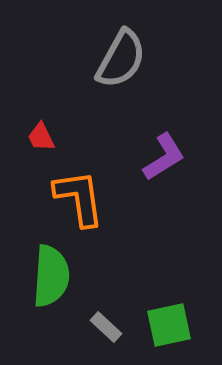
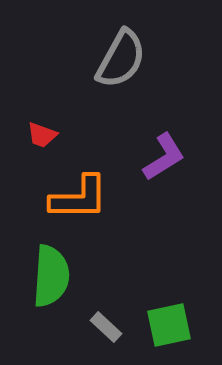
red trapezoid: moved 1 px right, 2 px up; rotated 44 degrees counterclockwise
orange L-shape: rotated 98 degrees clockwise
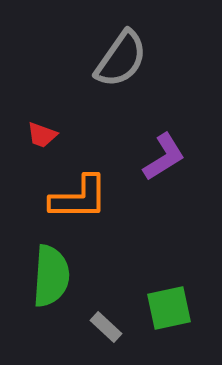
gray semicircle: rotated 6 degrees clockwise
green square: moved 17 px up
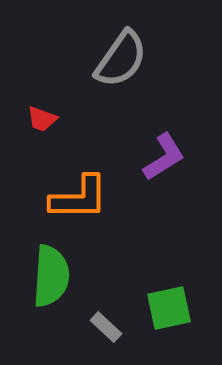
red trapezoid: moved 16 px up
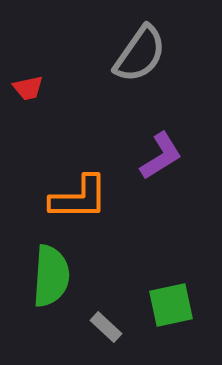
gray semicircle: moved 19 px right, 5 px up
red trapezoid: moved 14 px left, 31 px up; rotated 32 degrees counterclockwise
purple L-shape: moved 3 px left, 1 px up
green square: moved 2 px right, 3 px up
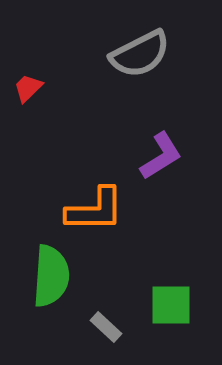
gray semicircle: rotated 28 degrees clockwise
red trapezoid: rotated 148 degrees clockwise
orange L-shape: moved 16 px right, 12 px down
green square: rotated 12 degrees clockwise
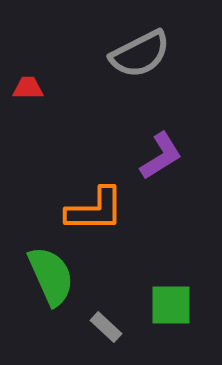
red trapezoid: rotated 44 degrees clockwise
green semicircle: rotated 28 degrees counterclockwise
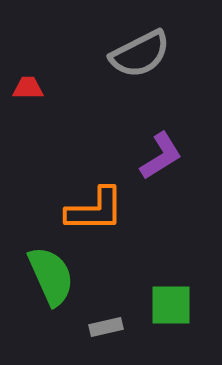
gray rectangle: rotated 56 degrees counterclockwise
